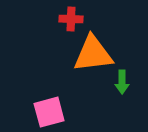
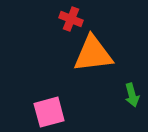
red cross: rotated 20 degrees clockwise
green arrow: moved 10 px right, 13 px down; rotated 15 degrees counterclockwise
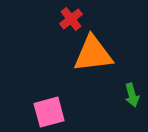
red cross: rotated 30 degrees clockwise
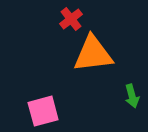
green arrow: moved 1 px down
pink square: moved 6 px left, 1 px up
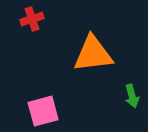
red cross: moved 39 px left; rotated 20 degrees clockwise
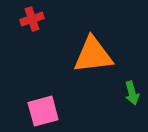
orange triangle: moved 1 px down
green arrow: moved 3 px up
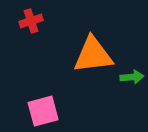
red cross: moved 1 px left, 2 px down
green arrow: moved 16 px up; rotated 80 degrees counterclockwise
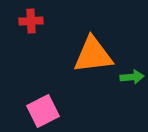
red cross: rotated 15 degrees clockwise
pink square: rotated 12 degrees counterclockwise
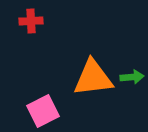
orange triangle: moved 23 px down
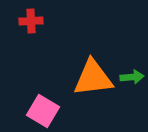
pink square: rotated 32 degrees counterclockwise
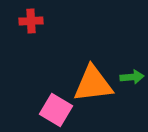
orange triangle: moved 6 px down
pink square: moved 13 px right, 1 px up
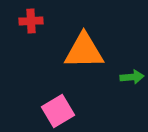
orange triangle: moved 9 px left, 33 px up; rotated 6 degrees clockwise
pink square: moved 2 px right, 1 px down; rotated 28 degrees clockwise
